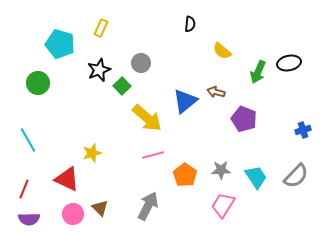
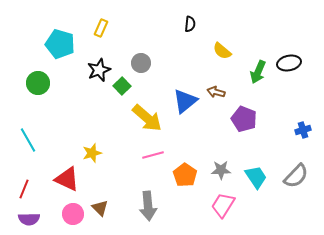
gray arrow: rotated 148 degrees clockwise
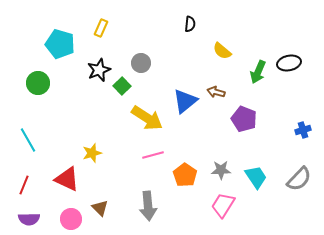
yellow arrow: rotated 8 degrees counterclockwise
gray semicircle: moved 3 px right, 3 px down
red line: moved 4 px up
pink circle: moved 2 px left, 5 px down
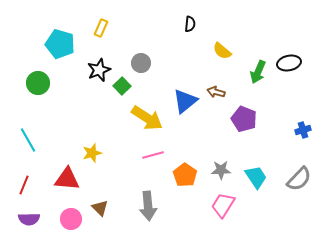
red triangle: rotated 20 degrees counterclockwise
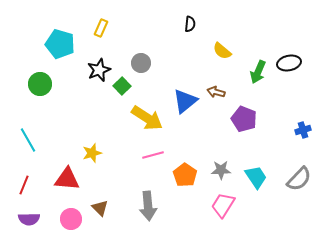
green circle: moved 2 px right, 1 px down
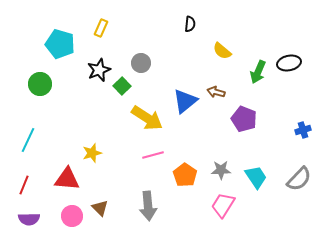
cyan line: rotated 55 degrees clockwise
pink circle: moved 1 px right, 3 px up
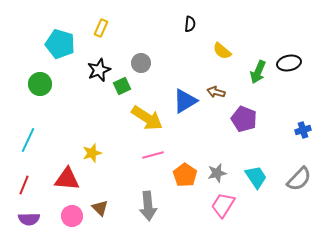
green square: rotated 18 degrees clockwise
blue triangle: rotated 8 degrees clockwise
gray star: moved 4 px left, 3 px down; rotated 12 degrees counterclockwise
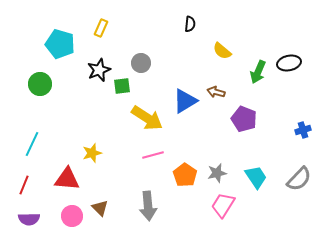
green square: rotated 18 degrees clockwise
cyan line: moved 4 px right, 4 px down
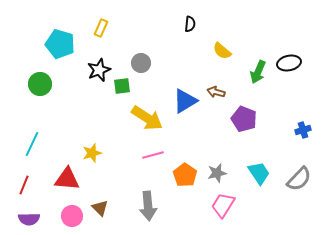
cyan trapezoid: moved 3 px right, 4 px up
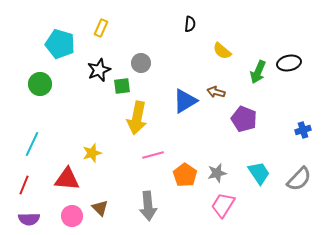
yellow arrow: moved 10 px left; rotated 68 degrees clockwise
